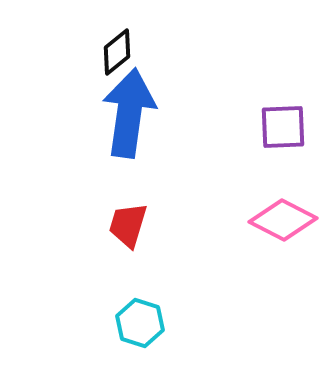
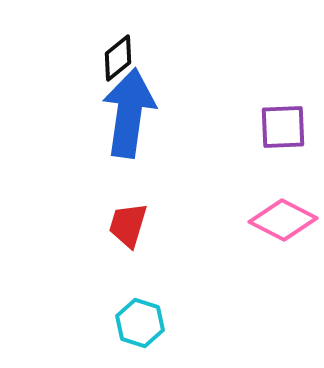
black diamond: moved 1 px right, 6 px down
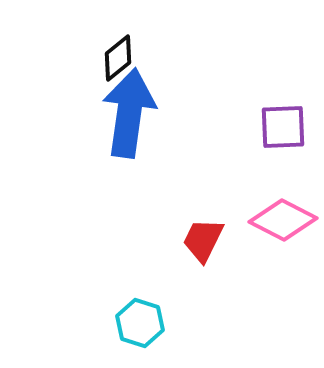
red trapezoid: moved 75 px right, 15 px down; rotated 9 degrees clockwise
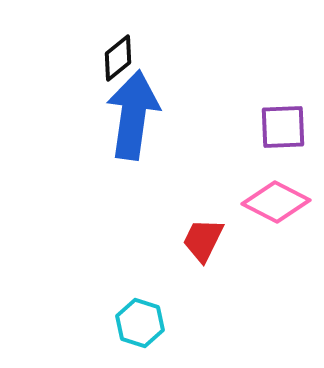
blue arrow: moved 4 px right, 2 px down
pink diamond: moved 7 px left, 18 px up
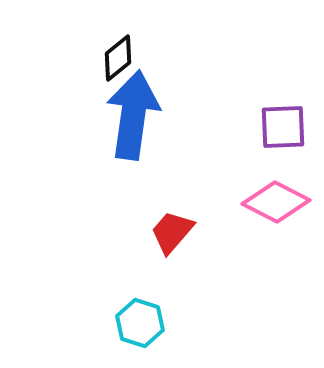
red trapezoid: moved 31 px left, 8 px up; rotated 15 degrees clockwise
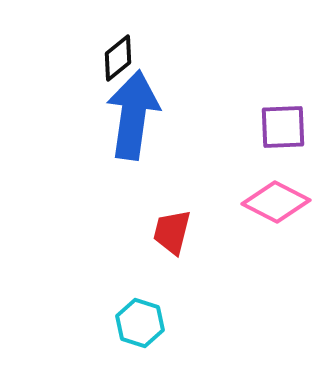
red trapezoid: rotated 27 degrees counterclockwise
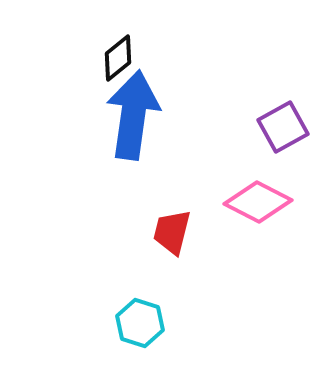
purple square: rotated 27 degrees counterclockwise
pink diamond: moved 18 px left
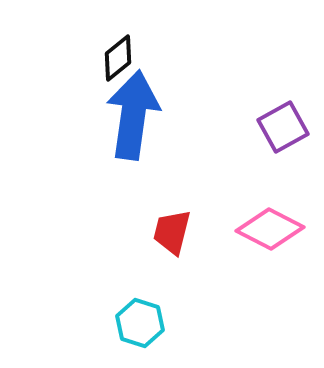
pink diamond: moved 12 px right, 27 px down
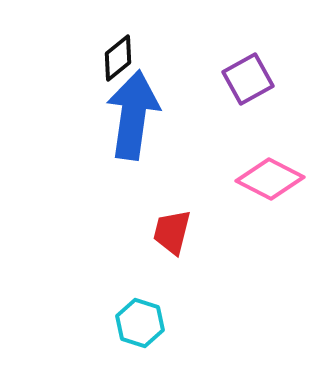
purple square: moved 35 px left, 48 px up
pink diamond: moved 50 px up
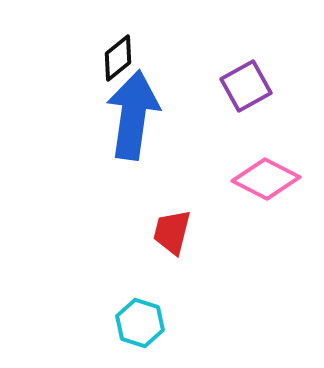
purple square: moved 2 px left, 7 px down
pink diamond: moved 4 px left
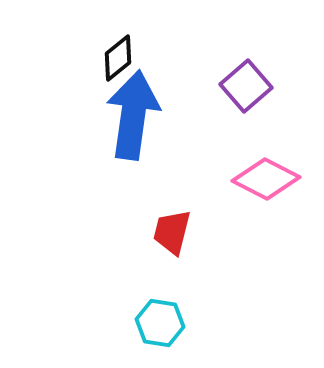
purple square: rotated 12 degrees counterclockwise
cyan hexagon: moved 20 px right; rotated 9 degrees counterclockwise
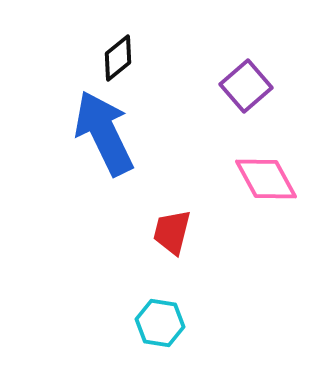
blue arrow: moved 29 px left, 18 px down; rotated 34 degrees counterclockwise
pink diamond: rotated 34 degrees clockwise
